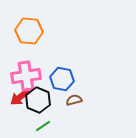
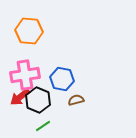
pink cross: moved 1 px left, 1 px up
brown semicircle: moved 2 px right
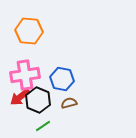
brown semicircle: moved 7 px left, 3 px down
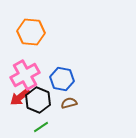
orange hexagon: moved 2 px right, 1 px down
pink cross: rotated 20 degrees counterclockwise
green line: moved 2 px left, 1 px down
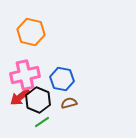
orange hexagon: rotated 8 degrees clockwise
pink cross: rotated 16 degrees clockwise
green line: moved 1 px right, 5 px up
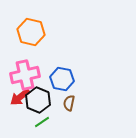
brown semicircle: rotated 63 degrees counterclockwise
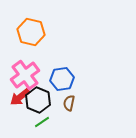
pink cross: rotated 24 degrees counterclockwise
blue hexagon: rotated 20 degrees counterclockwise
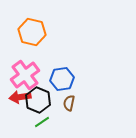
orange hexagon: moved 1 px right
red arrow: rotated 30 degrees clockwise
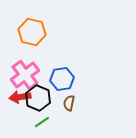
black hexagon: moved 2 px up
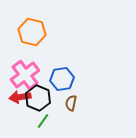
brown semicircle: moved 2 px right
green line: moved 1 px right, 1 px up; rotated 21 degrees counterclockwise
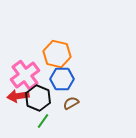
orange hexagon: moved 25 px right, 22 px down
blue hexagon: rotated 10 degrees clockwise
red arrow: moved 2 px left, 1 px up
brown semicircle: rotated 49 degrees clockwise
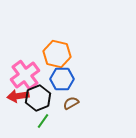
black hexagon: rotated 15 degrees clockwise
